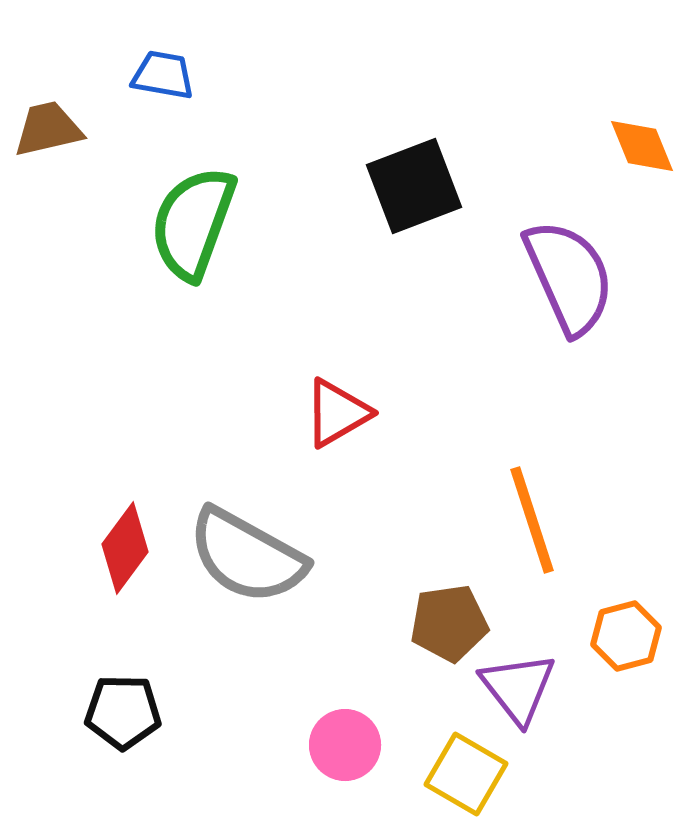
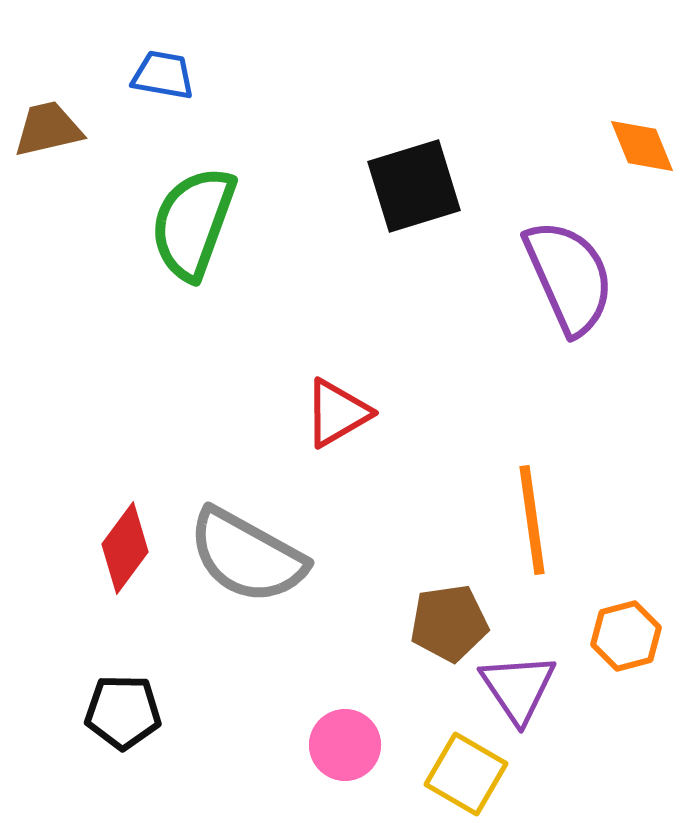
black square: rotated 4 degrees clockwise
orange line: rotated 10 degrees clockwise
purple triangle: rotated 4 degrees clockwise
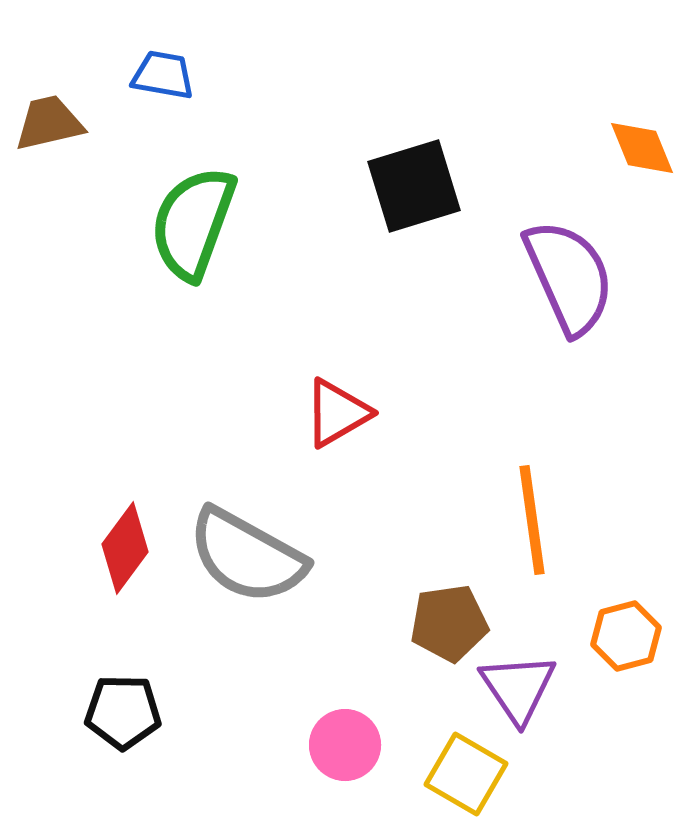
brown trapezoid: moved 1 px right, 6 px up
orange diamond: moved 2 px down
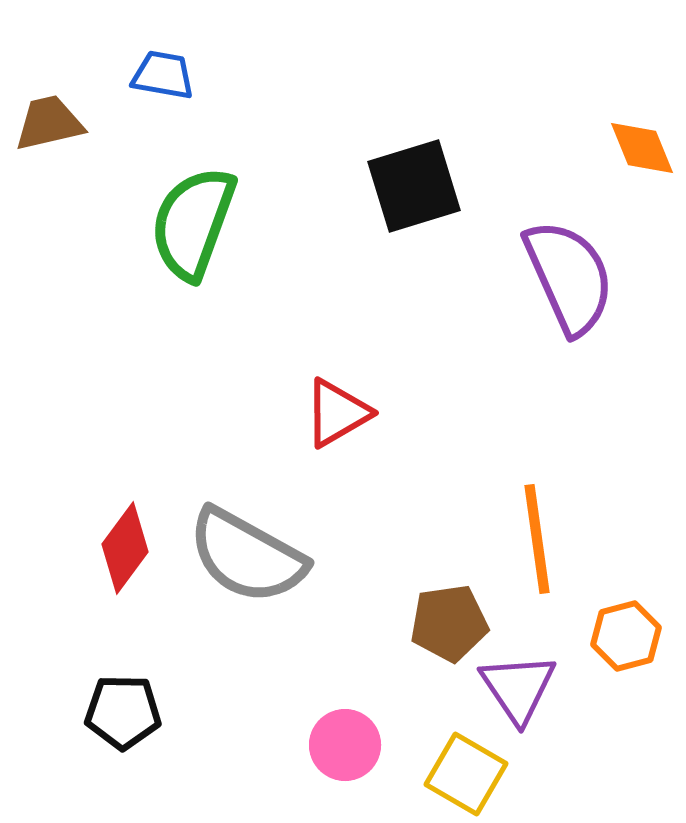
orange line: moved 5 px right, 19 px down
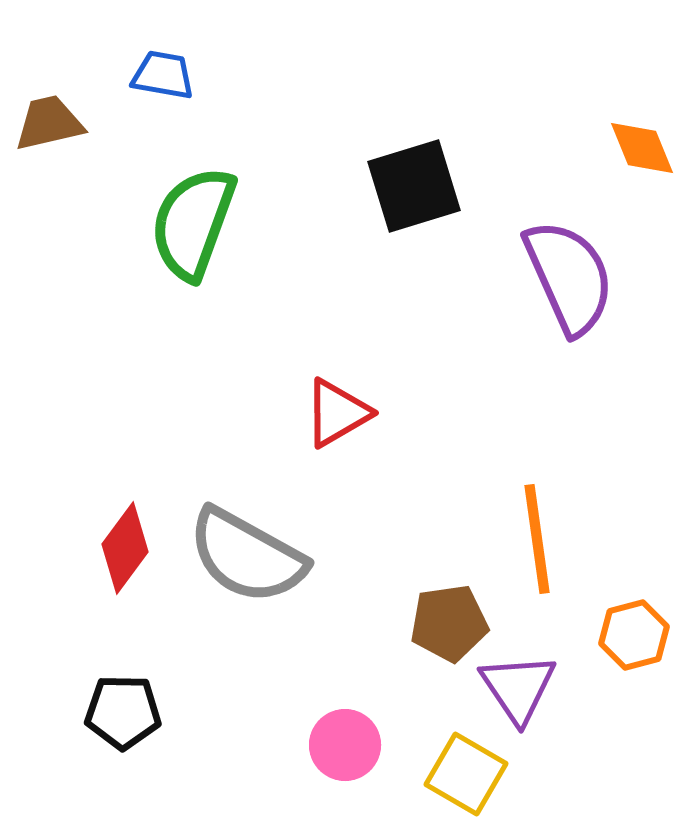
orange hexagon: moved 8 px right, 1 px up
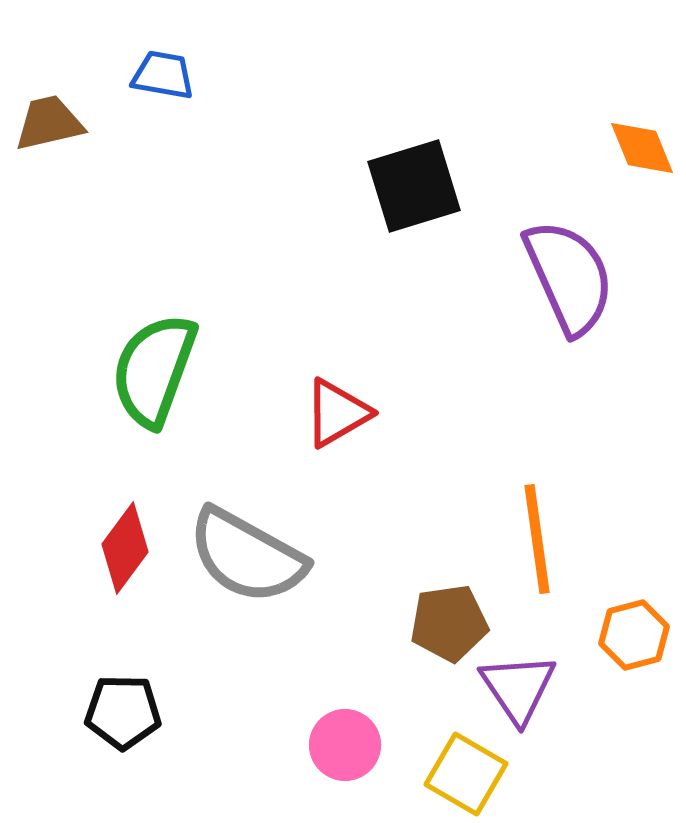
green semicircle: moved 39 px left, 147 px down
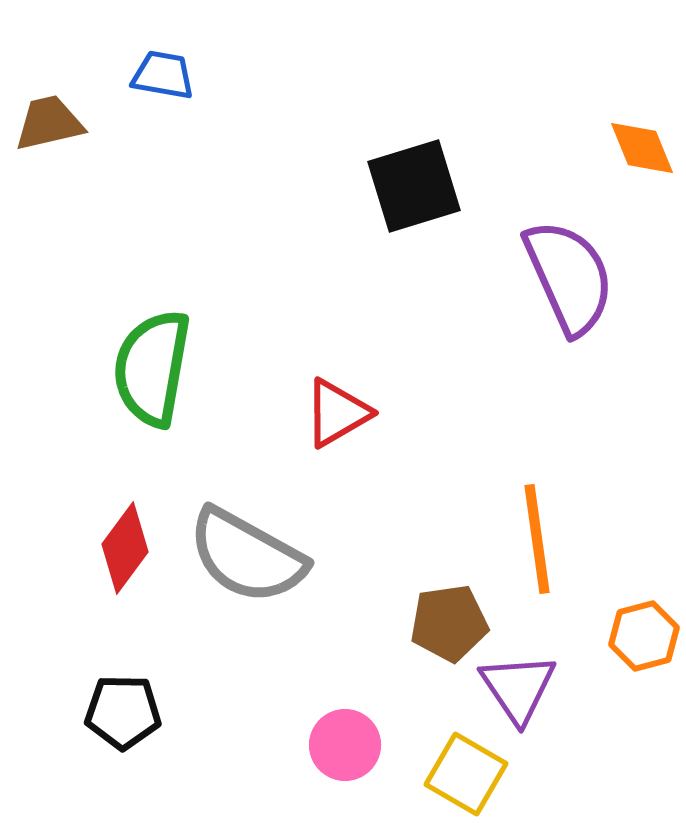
green semicircle: moved 2 px left, 2 px up; rotated 10 degrees counterclockwise
orange hexagon: moved 10 px right, 1 px down
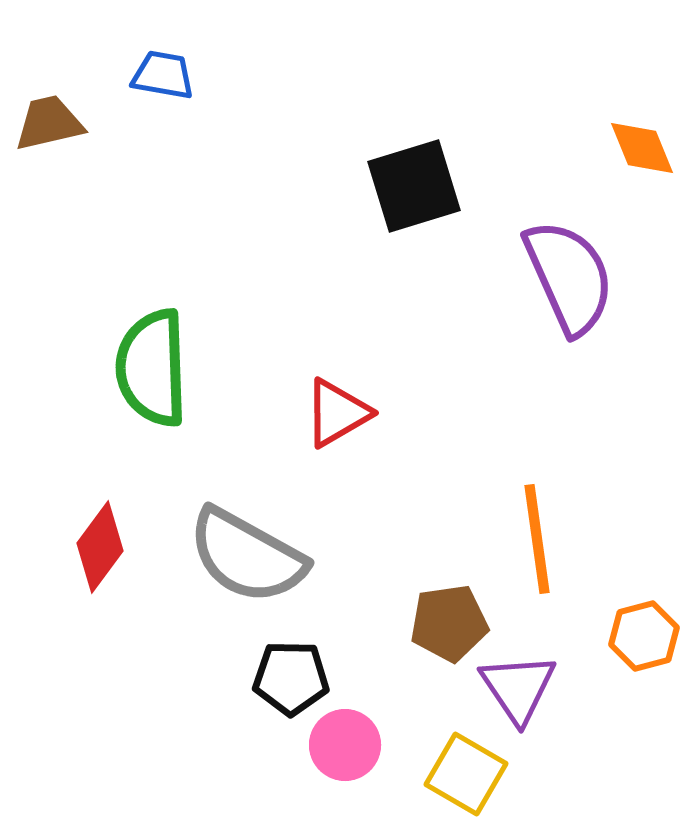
green semicircle: rotated 12 degrees counterclockwise
red diamond: moved 25 px left, 1 px up
black pentagon: moved 168 px right, 34 px up
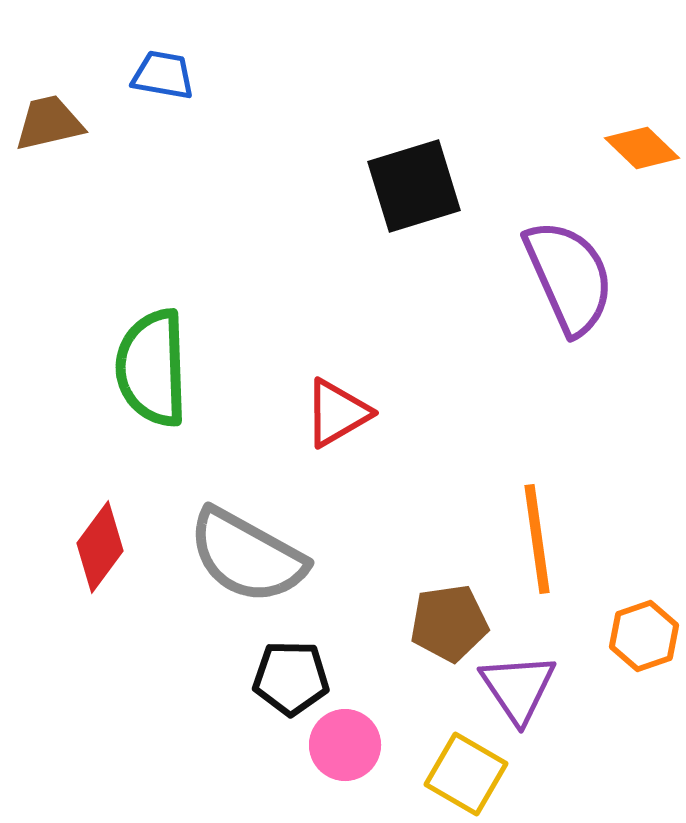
orange diamond: rotated 24 degrees counterclockwise
orange hexagon: rotated 4 degrees counterclockwise
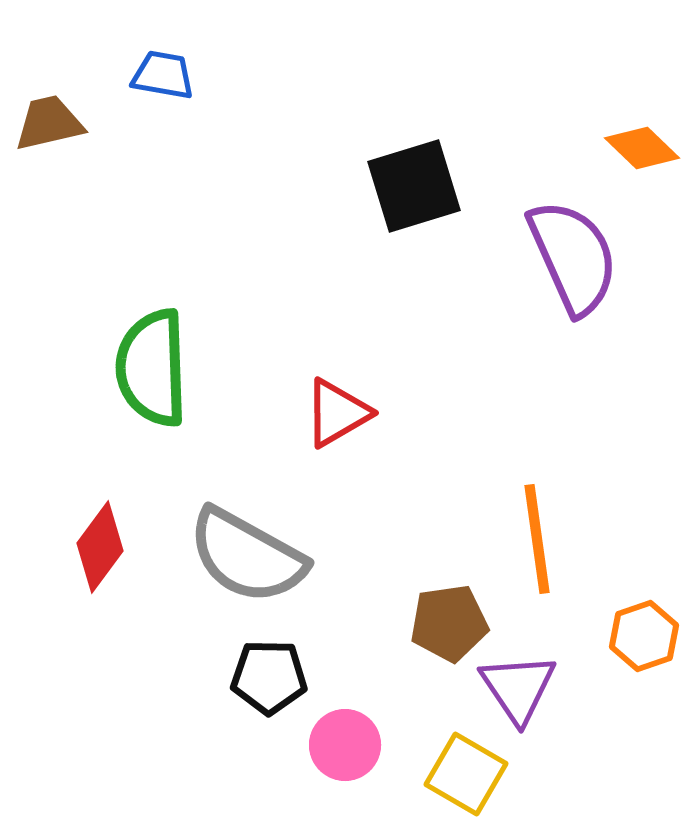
purple semicircle: moved 4 px right, 20 px up
black pentagon: moved 22 px left, 1 px up
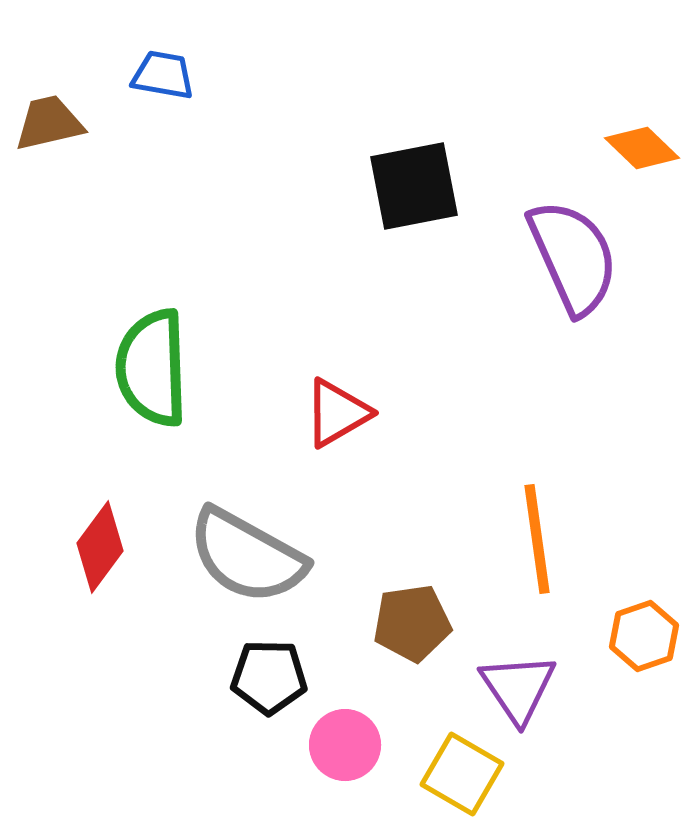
black square: rotated 6 degrees clockwise
brown pentagon: moved 37 px left
yellow square: moved 4 px left
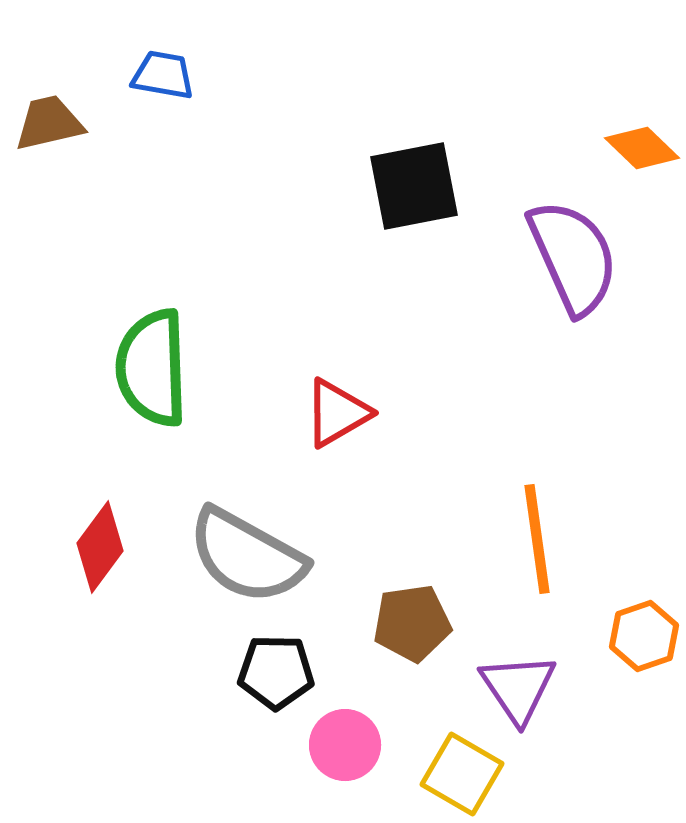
black pentagon: moved 7 px right, 5 px up
